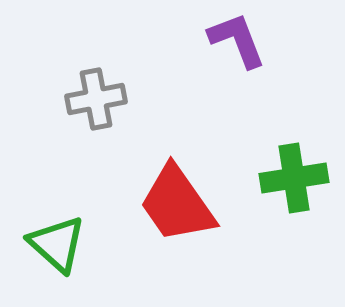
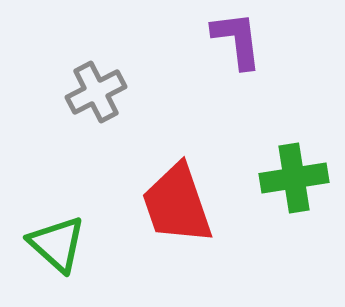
purple L-shape: rotated 14 degrees clockwise
gray cross: moved 7 px up; rotated 16 degrees counterclockwise
red trapezoid: rotated 16 degrees clockwise
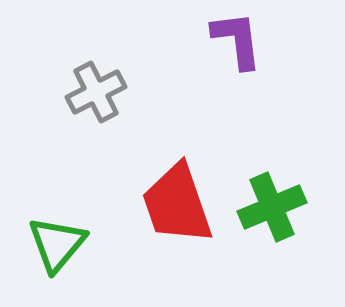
green cross: moved 22 px left, 29 px down; rotated 14 degrees counterclockwise
green triangle: rotated 28 degrees clockwise
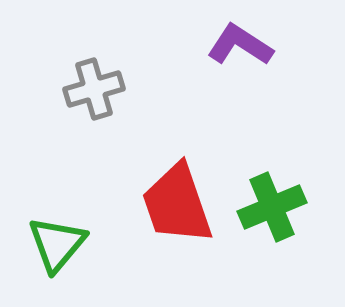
purple L-shape: moved 3 px right, 5 px down; rotated 50 degrees counterclockwise
gray cross: moved 2 px left, 3 px up; rotated 10 degrees clockwise
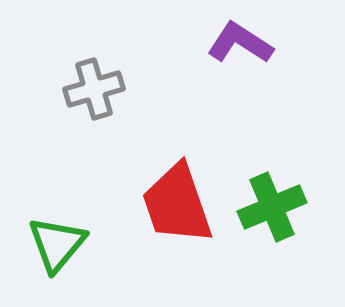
purple L-shape: moved 2 px up
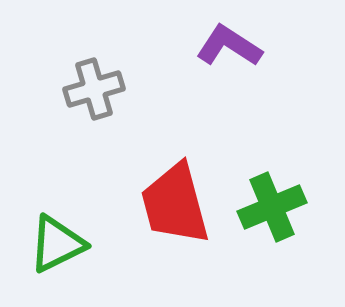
purple L-shape: moved 11 px left, 3 px down
red trapezoid: moved 2 px left; rotated 4 degrees clockwise
green triangle: rotated 24 degrees clockwise
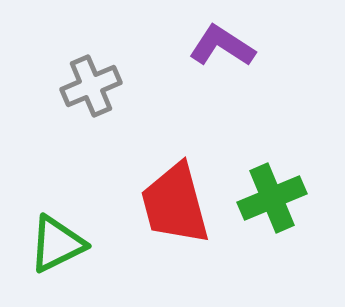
purple L-shape: moved 7 px left
gray cross: moved 3 px left, 3 px up; rotated 6 degrees counterclockwise
green cross: moved 9 px up
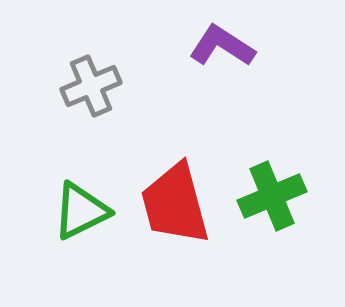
green cross: moved 2 px up
green triangle: moved 24 px right, 33 px up
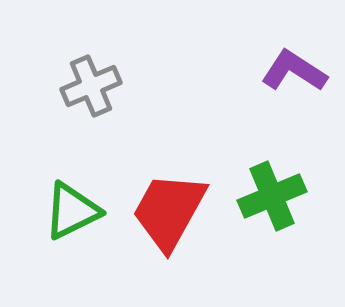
purple L-shape: moved 72 px right, 25 px down
red trapezoid: moved 6 px left, 7 px down; rotated 44 degrees clockwise
green triangle: moved 9 px left
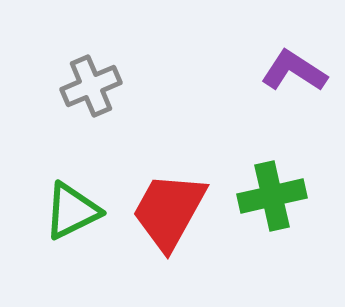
green cross: rotated 10 degrees clockwise
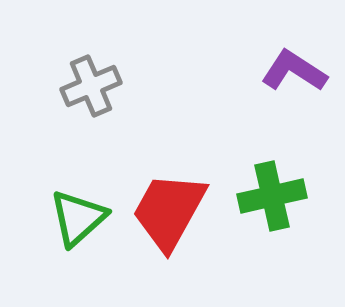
green triangle: moved 6 px right, 7 px down; rotated 16 degrees counterclockwise
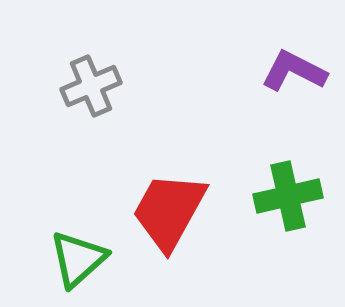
purple L-shape: rotated 6 degrees counterclockwise
green cross: moved 16 px right
green triangle: moved 41 px down
